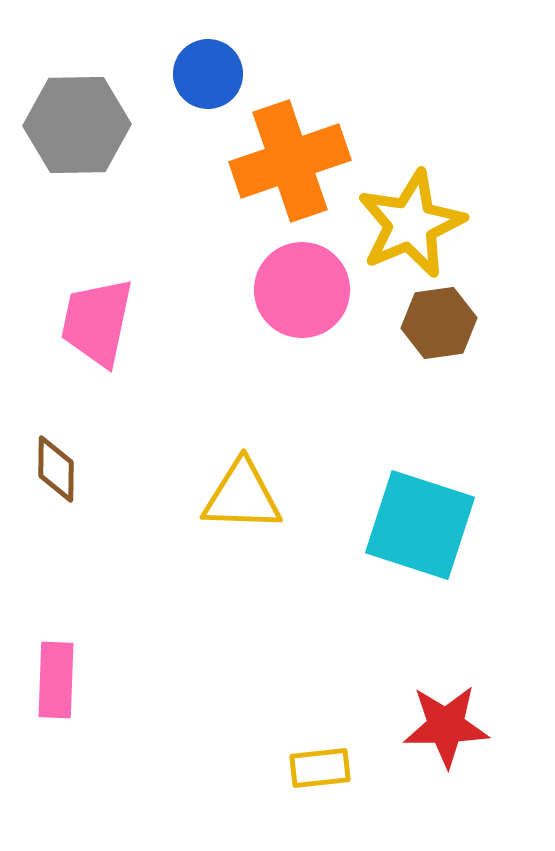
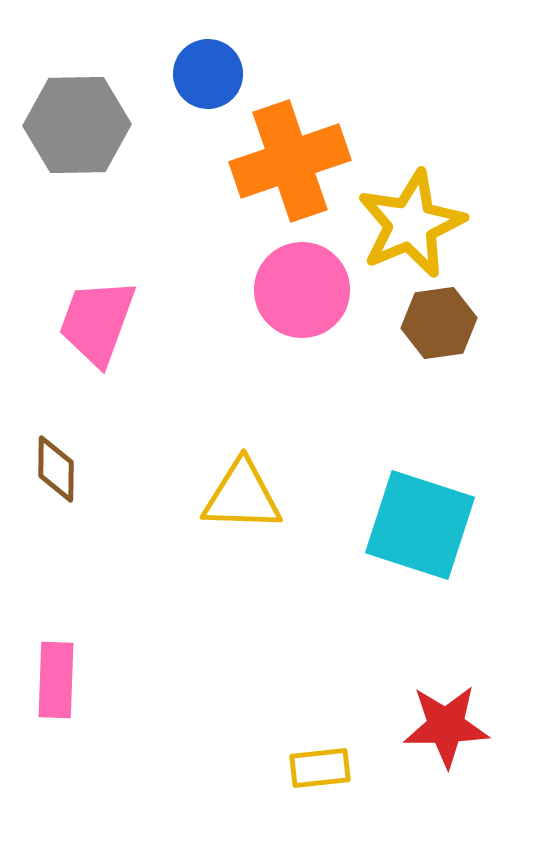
pink trapezoid: rotated 8 degrees clockwise
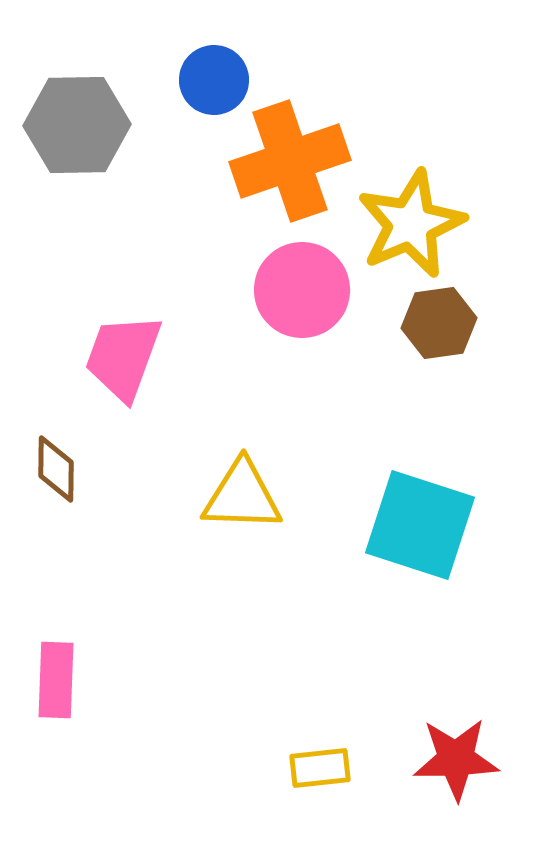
blue circle: moved 6 px right, 6 px down
pink trapezoid: moved 26 px right, 35 px down
red star: moved 10 px right, 33 px down
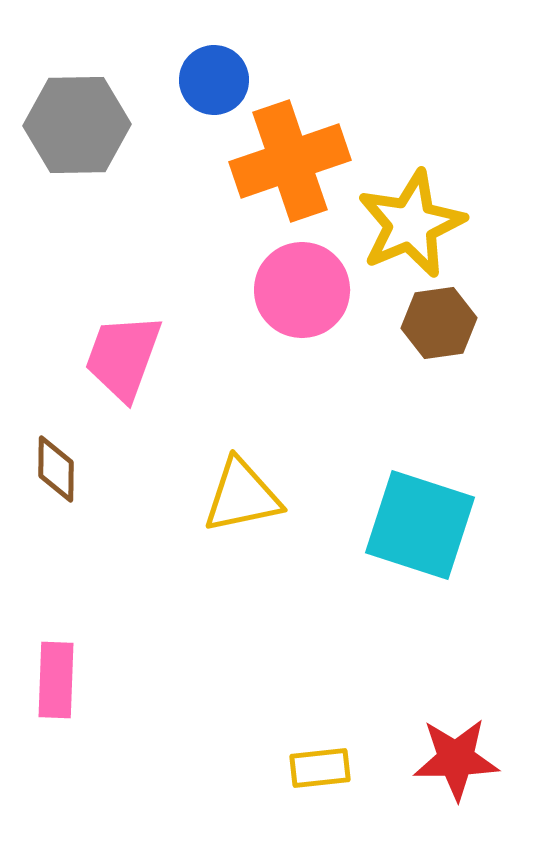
yellow triangle: rotated 14 degrees counterclockwise
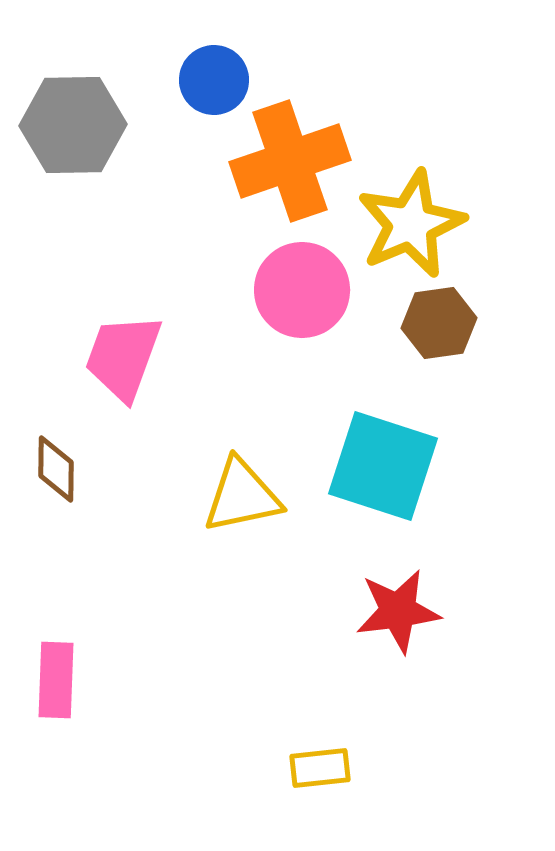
gray hexagon: moved 4 px left
cyan square: moved 37 px left, 59 px up
red star: moved 58 px left, 148 px up; rotated 6 degrees counterclockwise
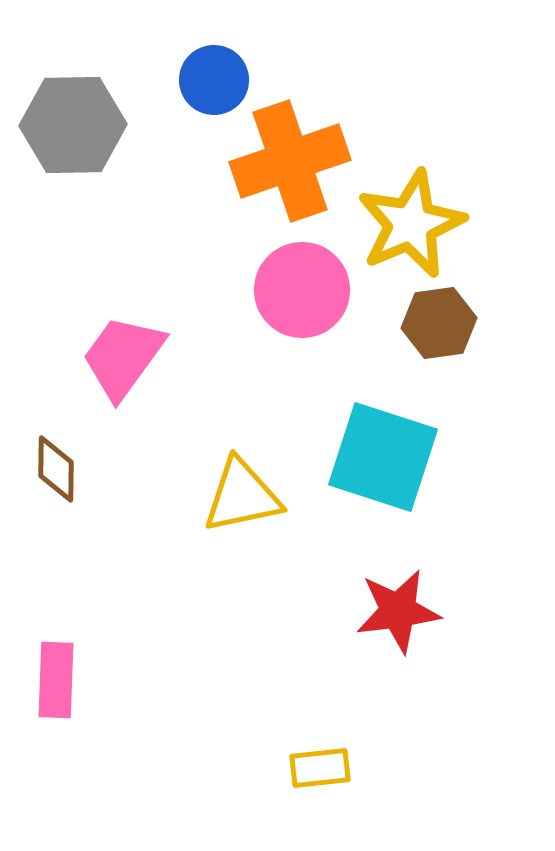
pink trapezoid: rotated 16 degrees clockwise
cyan square: moved 9 px up
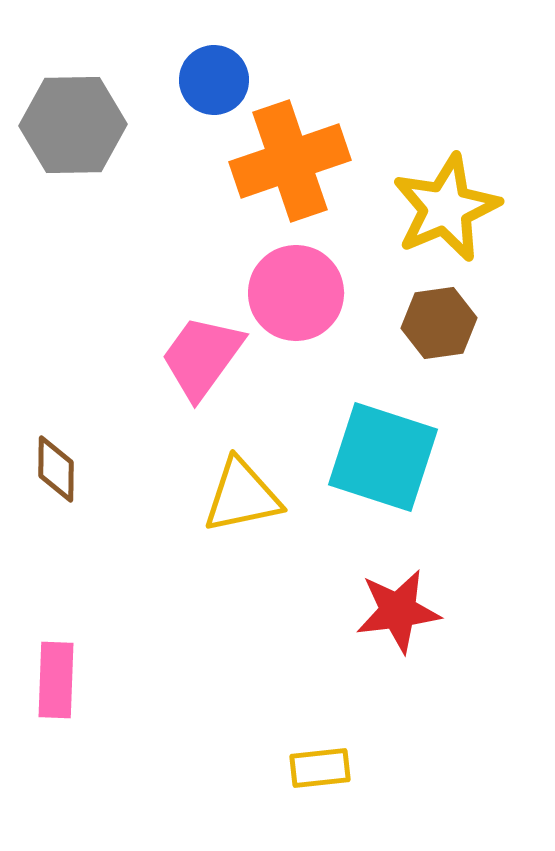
yellow star: moved 35 px right, 16 px up
pink circle: moved 6 px left, 3 px down
pink trapezoid: moved 79 px right
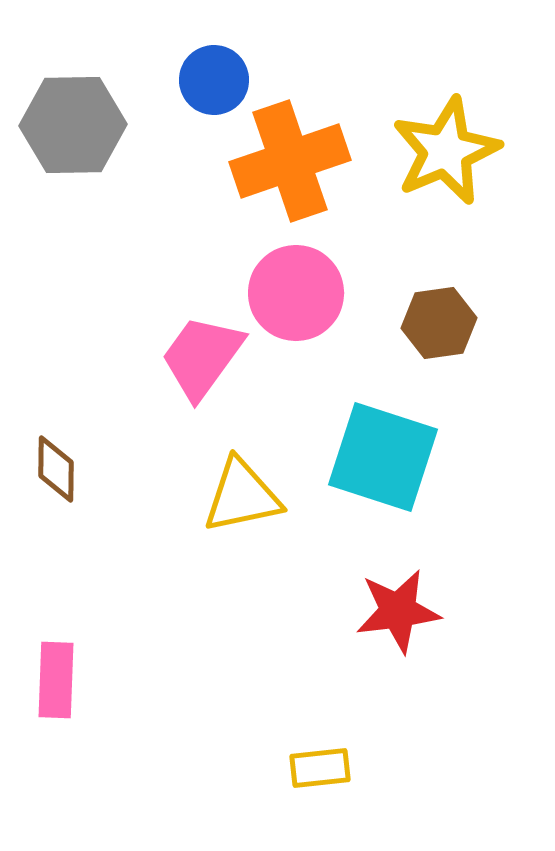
yellow star: moved 57 px up
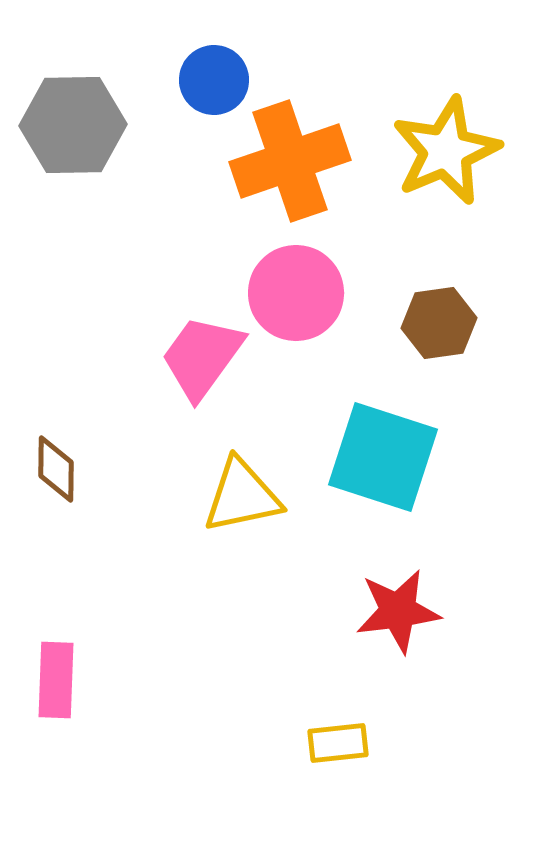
yellow rectangle: moved 18 px right, 25 px up
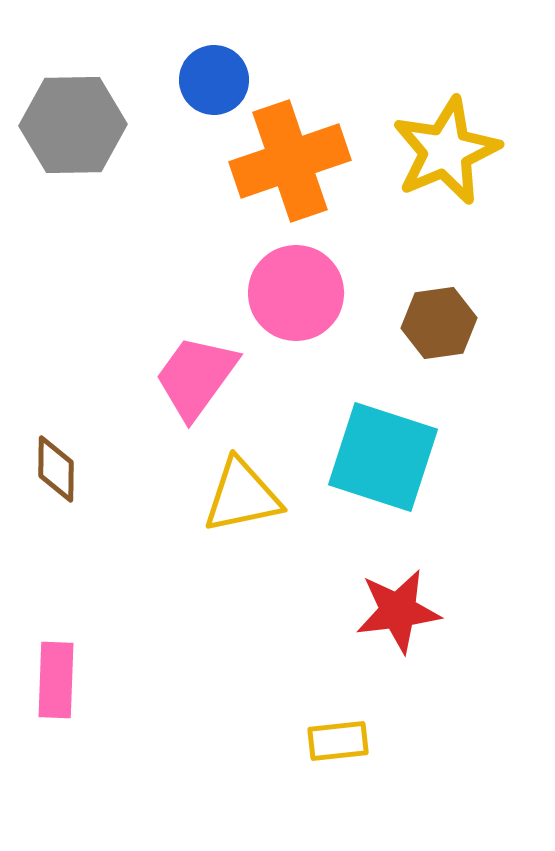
pink trapezoid: moved 6 px left, 20 px down
yellow rectangle: moved 2 px up
